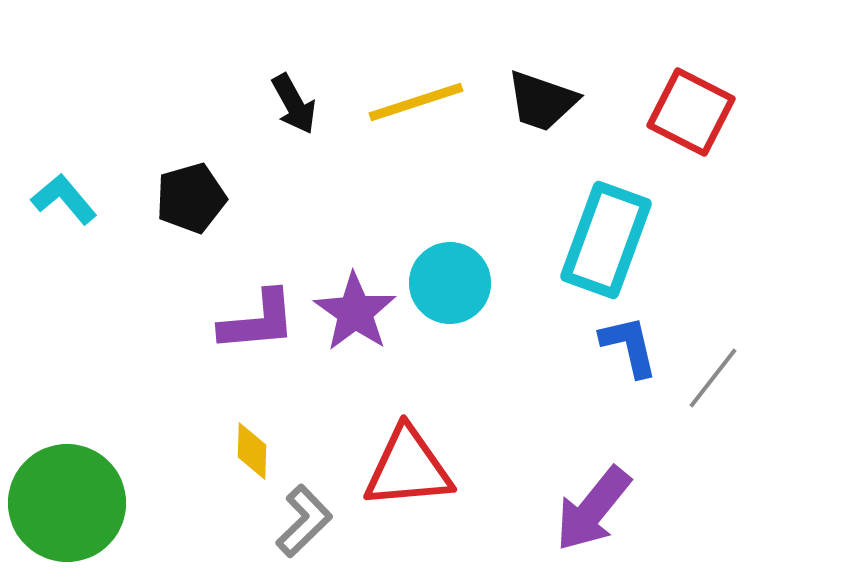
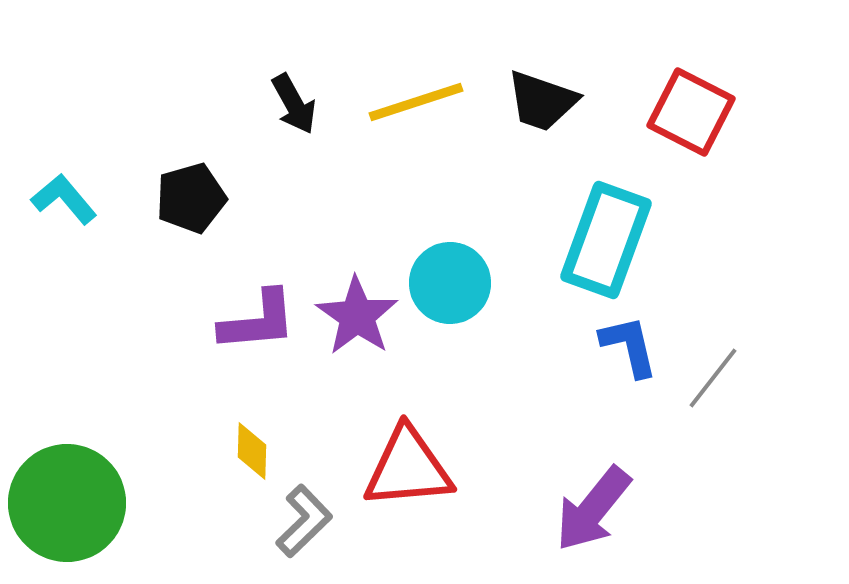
purple star: moved 2 px right, 4 px down
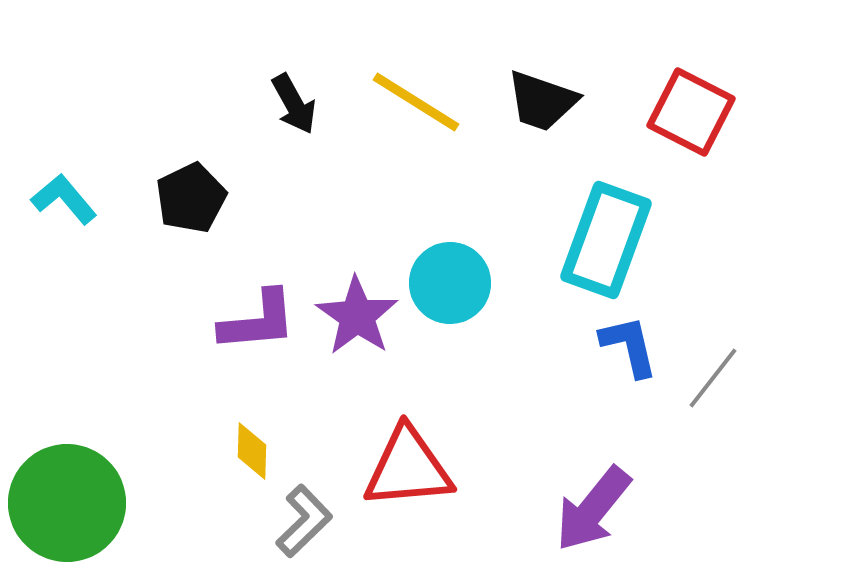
yellow line: rotated 50 degrees clockwise
black pentagon: rotated 10 degrees counterclockwise
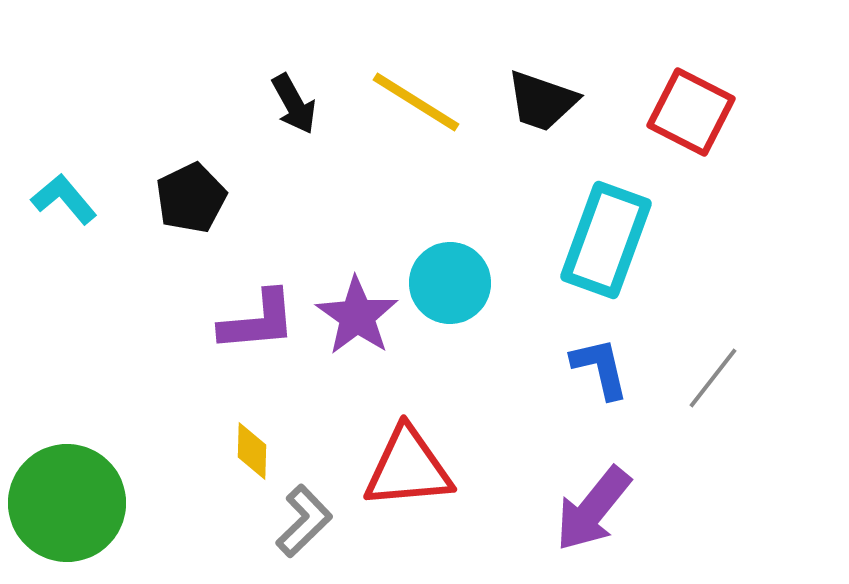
blue L-shape: moved 29 px left, 22 px down
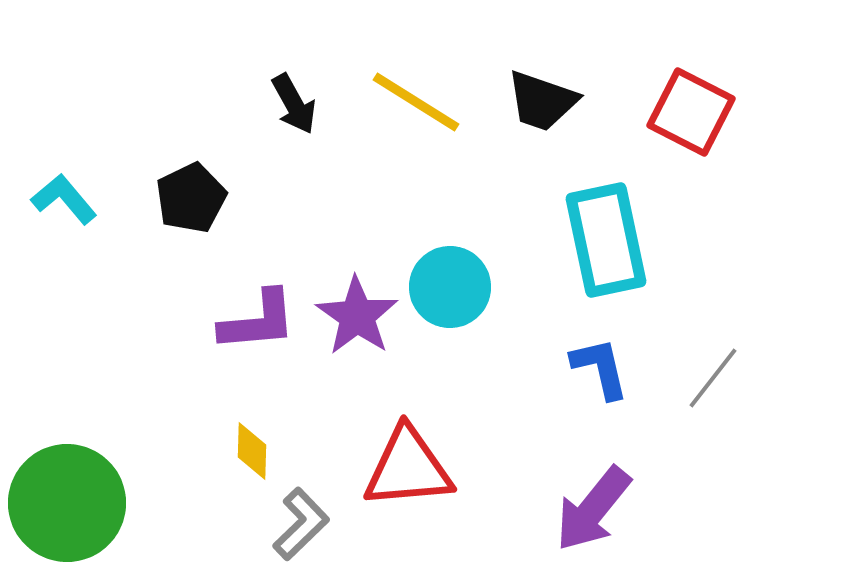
cyan rectangle: rotated 32 degrees counterclockwise
cyan circle: moved 4 px down
gray L-shape: moved 3 px left, 3 px down
